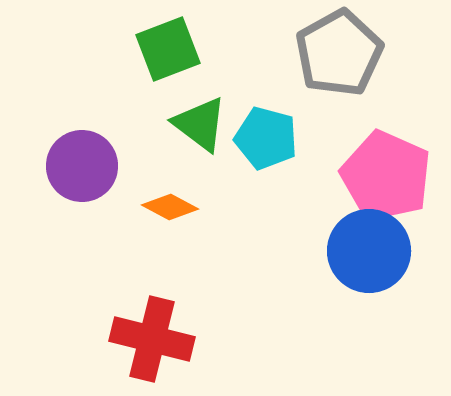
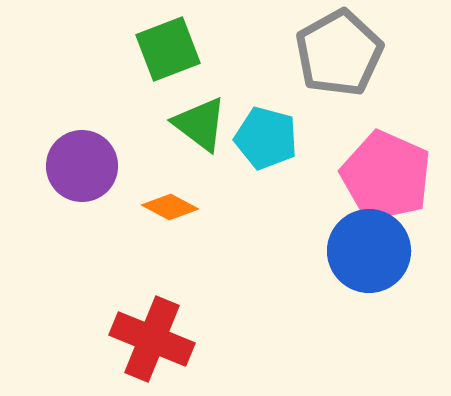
red cross: rotated 8 degrees clockwise
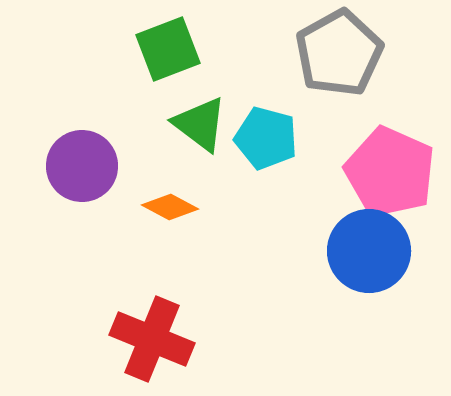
pink pentagon: moved 4 px right, 4 px up
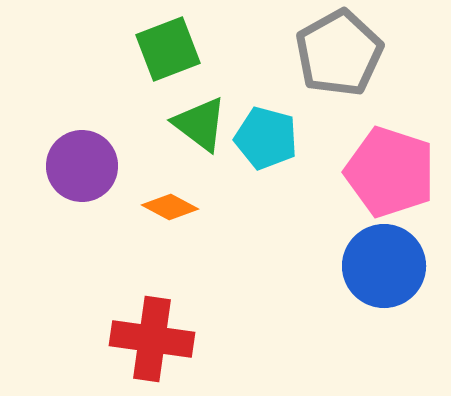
pink pentagon: rotated 6 degrees counterclockwise
blue circle: moved 15 px right, 15 px down
red cross: rotated 14 degrees counterclockwise
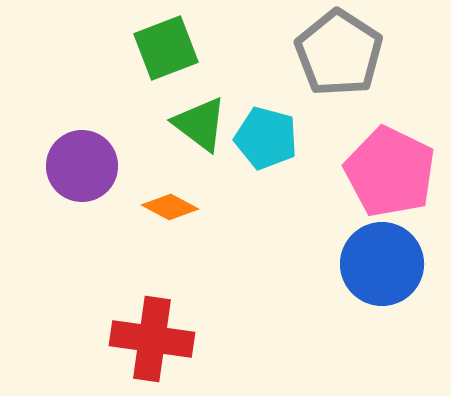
green square: moved 2 px left, 1 px up
gray pentagon: rotated 10 degrees counterclockwise
pink pentagon: rotated 8 degrees clockwise
blue circle: moved 2 px left, 2 px up
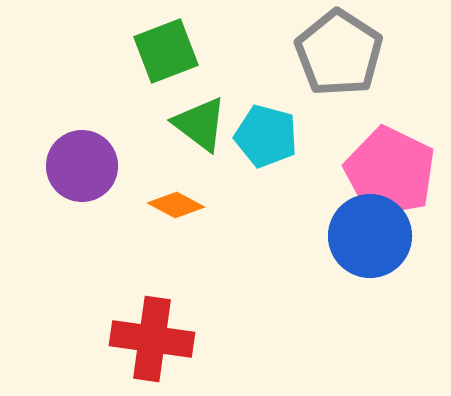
green square: moved 3 px down
cyan pentagon: moved 2 px up
orange diamond: moved 6 px right, 2 px up
blue circle: moved 12 px left, 28 px up
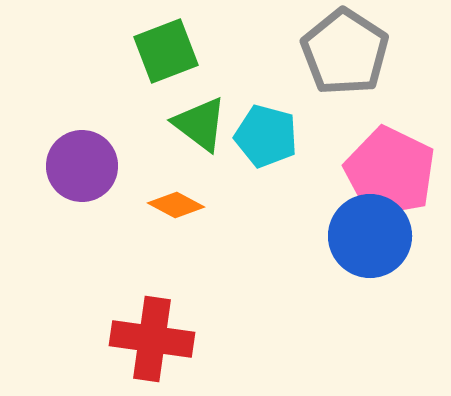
gray pentagon: moved 6 px right, 1 px up
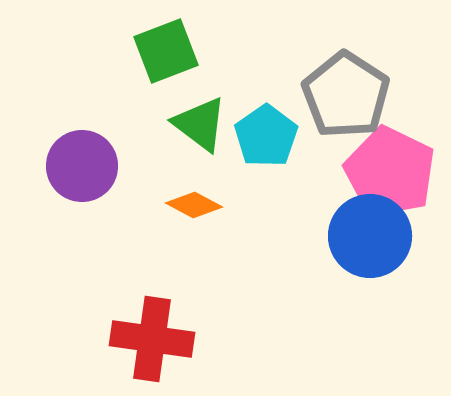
gray pentagon: moved 1 px right, 43 px down
cyan pentagon: rotated 22 degrees clockwise
orange diamond: moved 18 px right
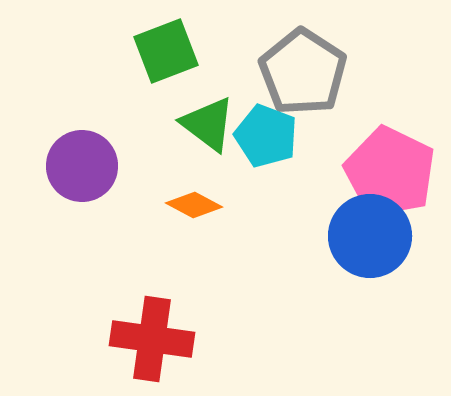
gray pentagon: moved 43 px left, 23 px up
green triangle: moved 8 px right
cyan pentagon: rotated 16 degrees counterclockwise
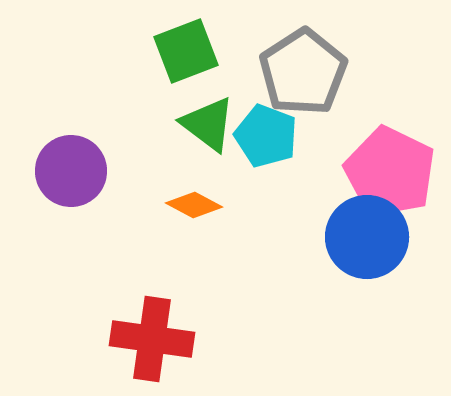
green square: moved 20 px right
gray pentagon: rotated 6 degrees clockwise
purple circle: moved 11 px left, 5 px down
blue circle: moved 3 px left, 1 px down
